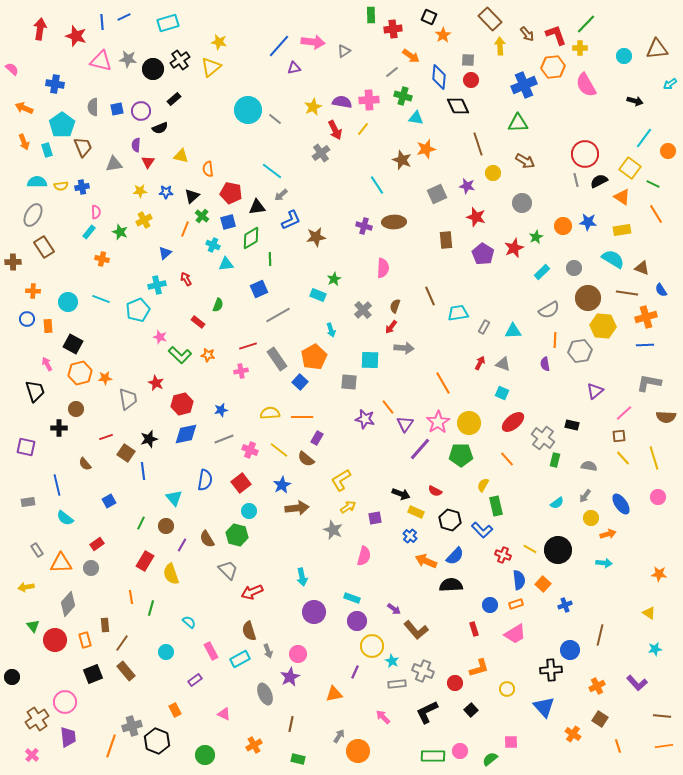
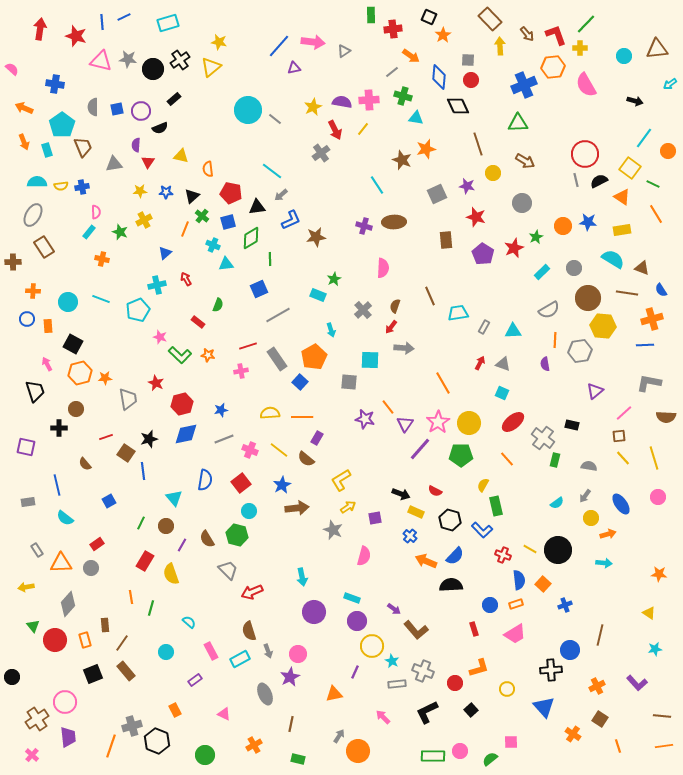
orange cross at (646, 317): moved 6 px right, 2 px down
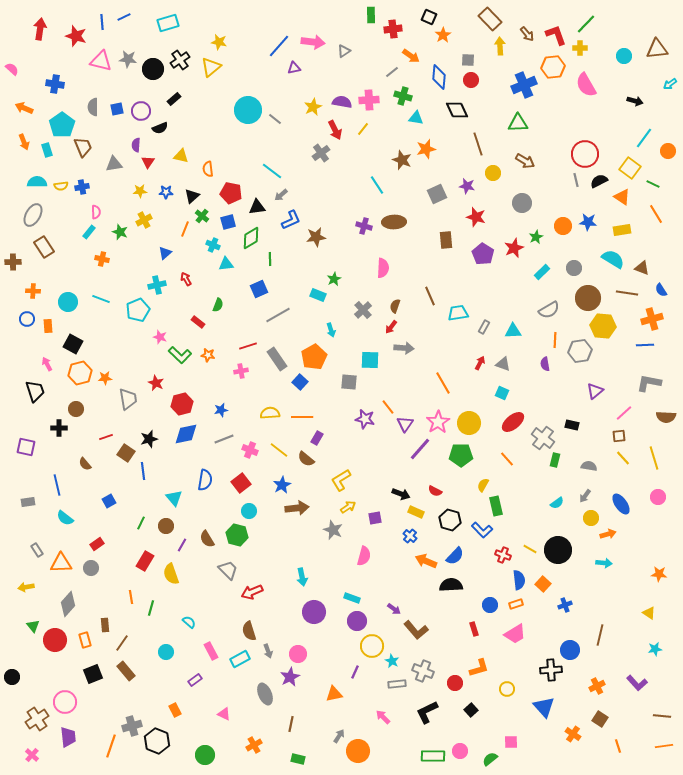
black diamond at (458, 106): moved 1 px left, 4 px down
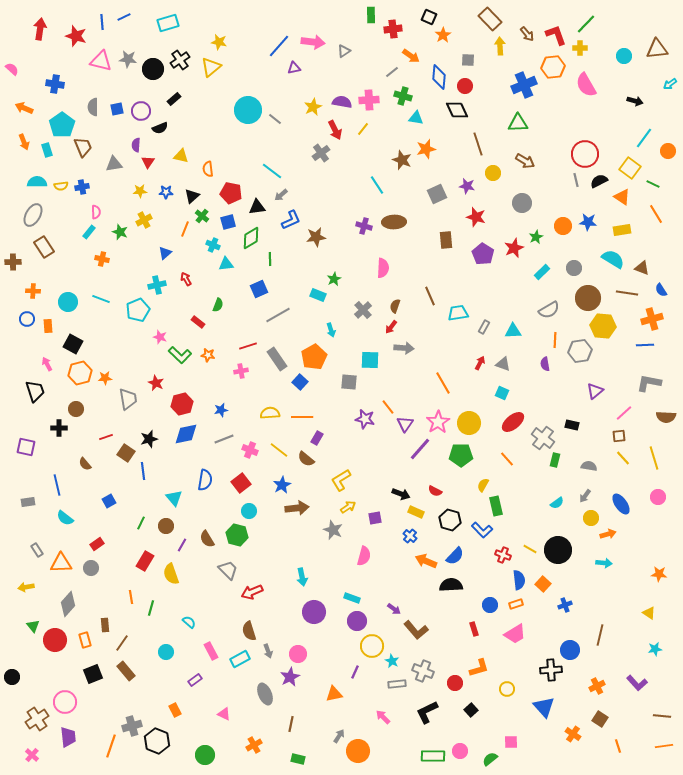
red circle at (471, 80): moved 6 px left, 6 px down
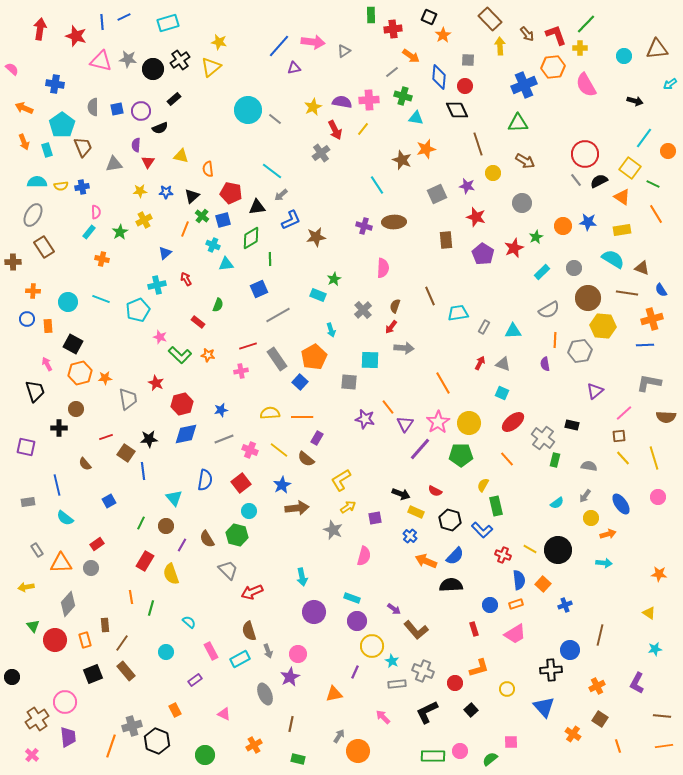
gray line at (576, 180): rotated 24 degrees counterclockwise
blue square at (228, 222): moved 5 px left, 2 px up
green star at (120, 232): rotated 21 degrees clockwise
black star at (149, 439): rotated 12 degrees clockwise
purple L-shape at (637, 683): rotated 70 degrees clockwise
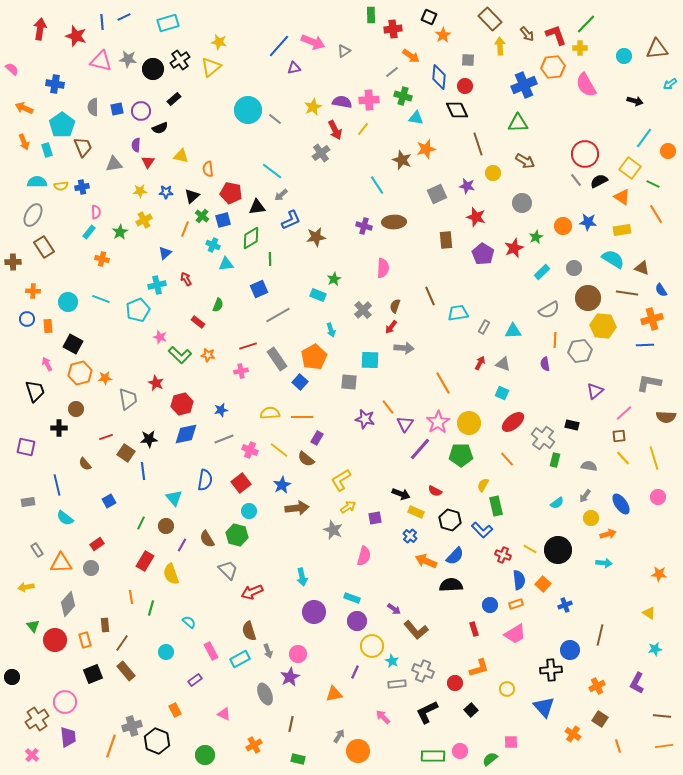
pink arrow at (313, 42): rotated 15 degrees clockwise
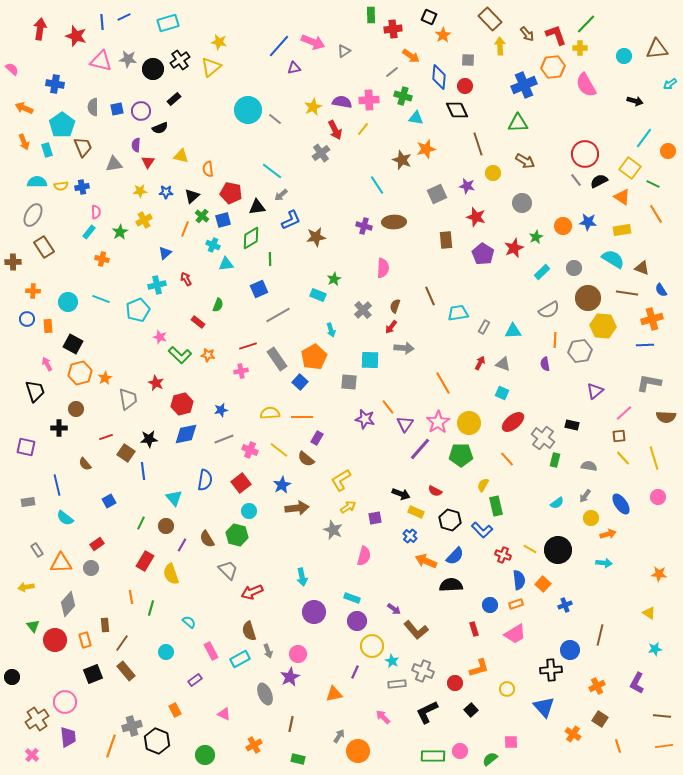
orange star at (105, 378): rotated 24 degrees counterclockwise
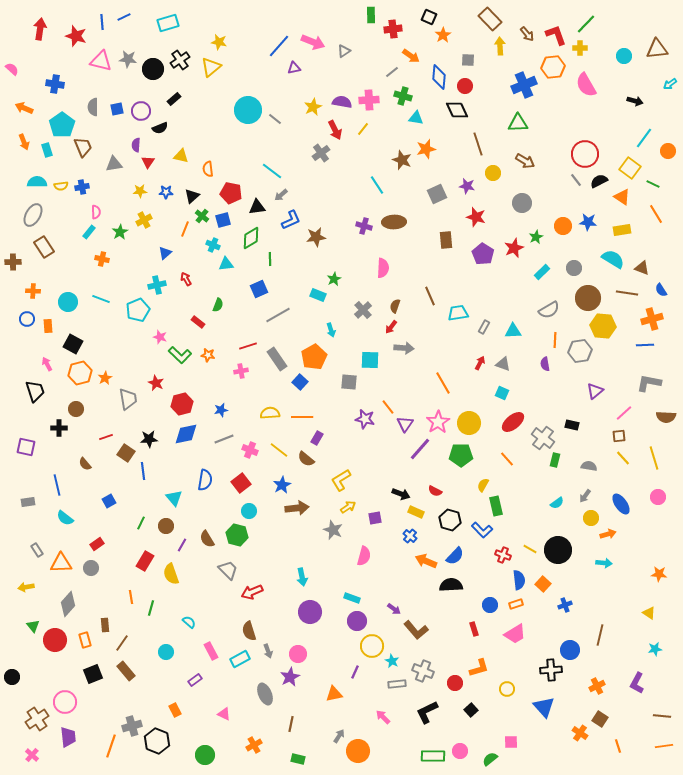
purple circle at (314, 612): moved 4 px left
orange cross at (573, 734): moved 7 px right, 1 px up
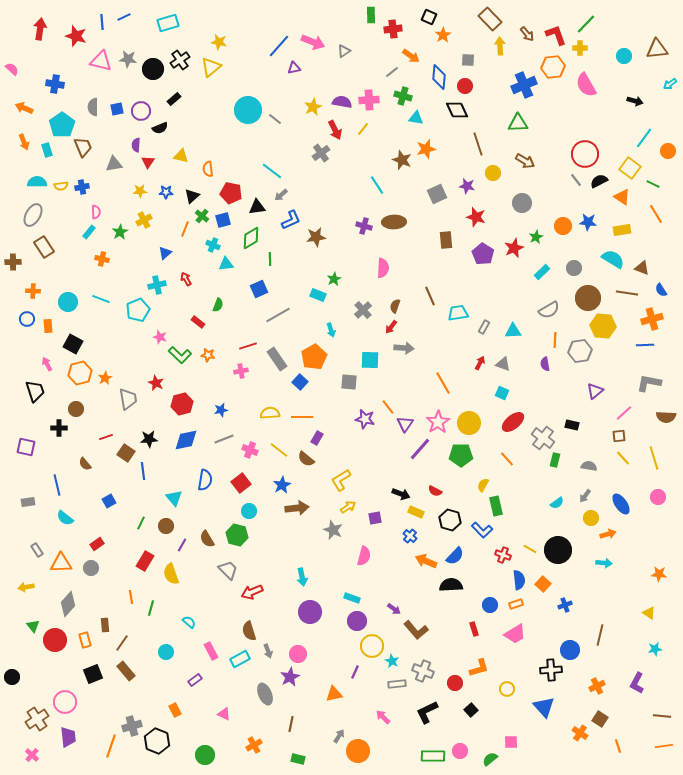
blue diamond at (186, 434): moved 6 px down
